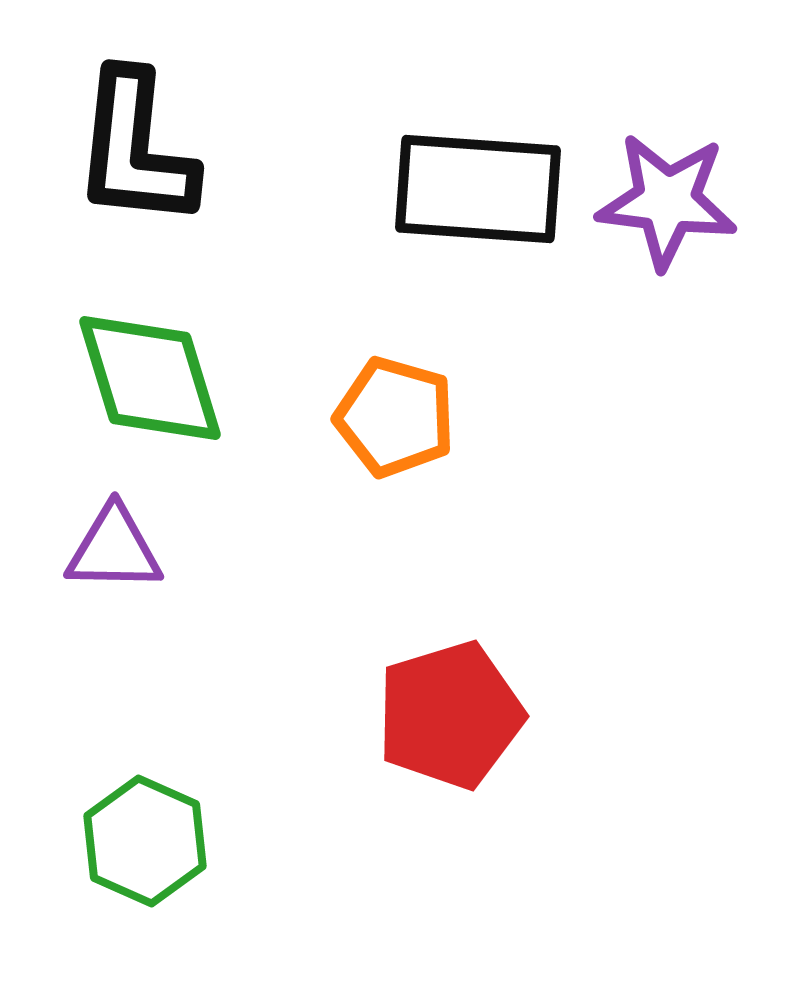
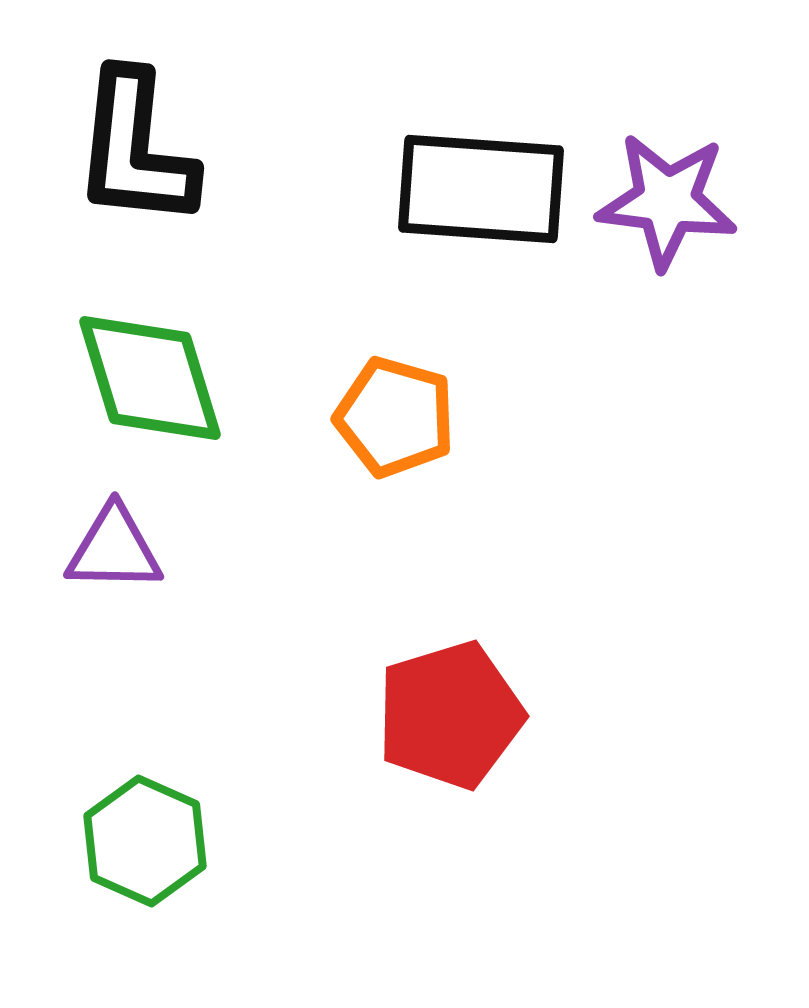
black rectangle: moved 3 px right
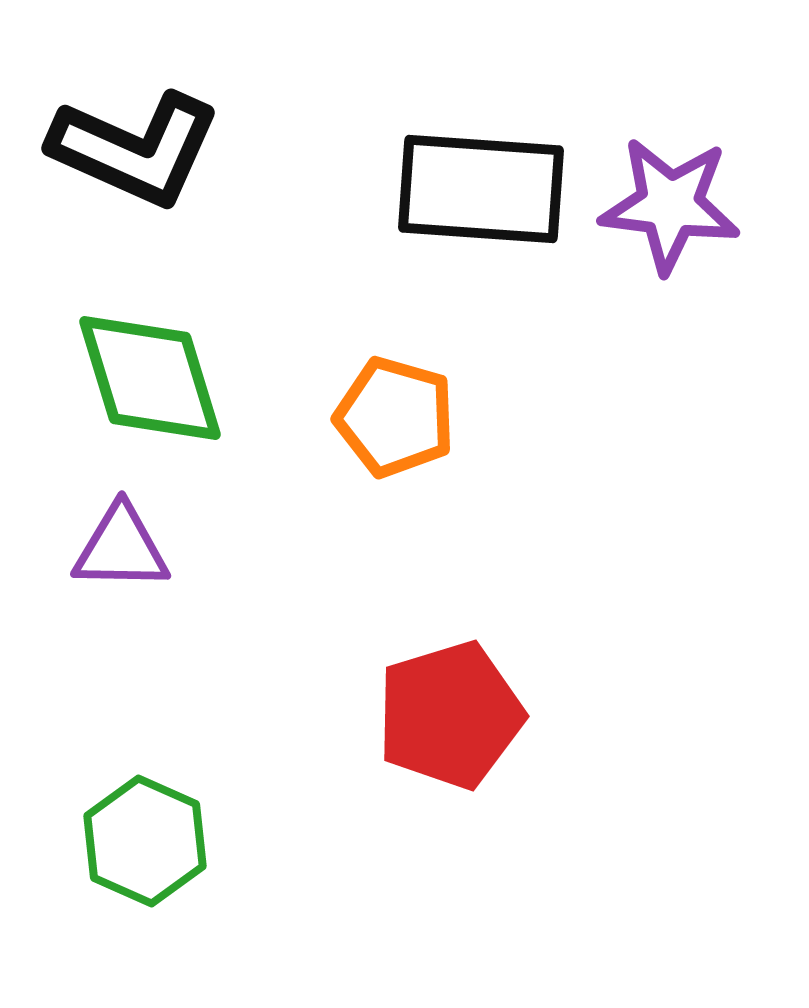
black L-shape: rotated 72 degrees counterclockwise
purple star: moved 3 px right, 4 px down
purple triangle: moved 7 px right, 1 px up
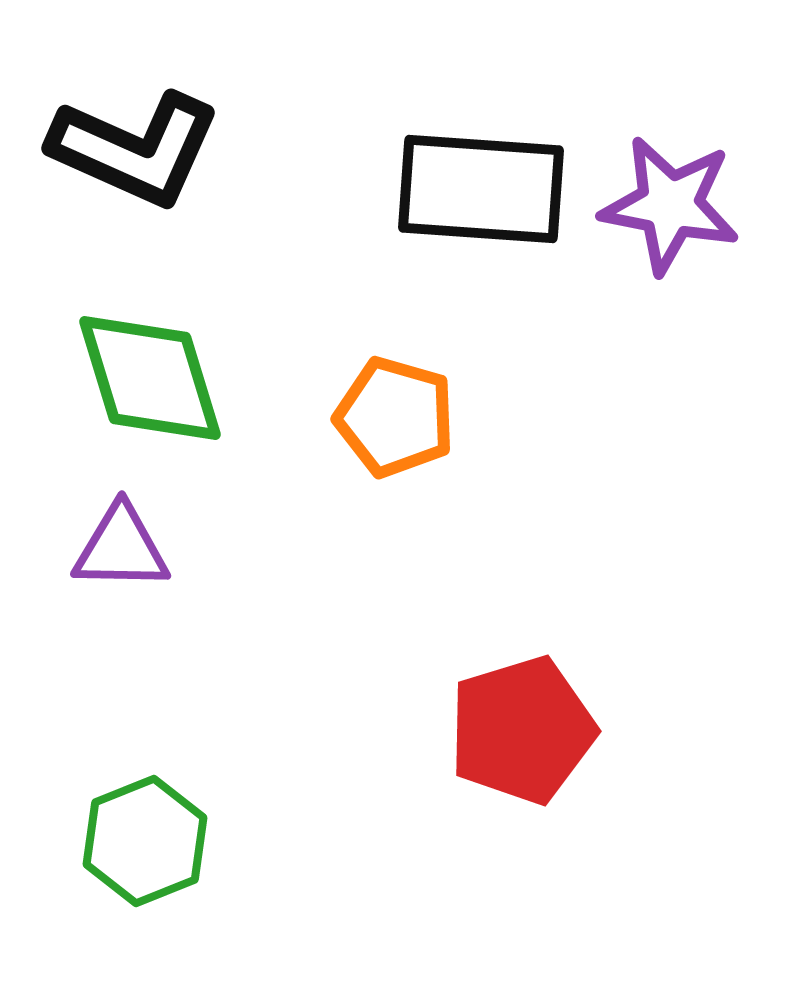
purple star: rotated 4 degrees clockwise
red pentagon: moved 72 px right, 15 px down
green hexagon: rotated 14 degrees clockwise
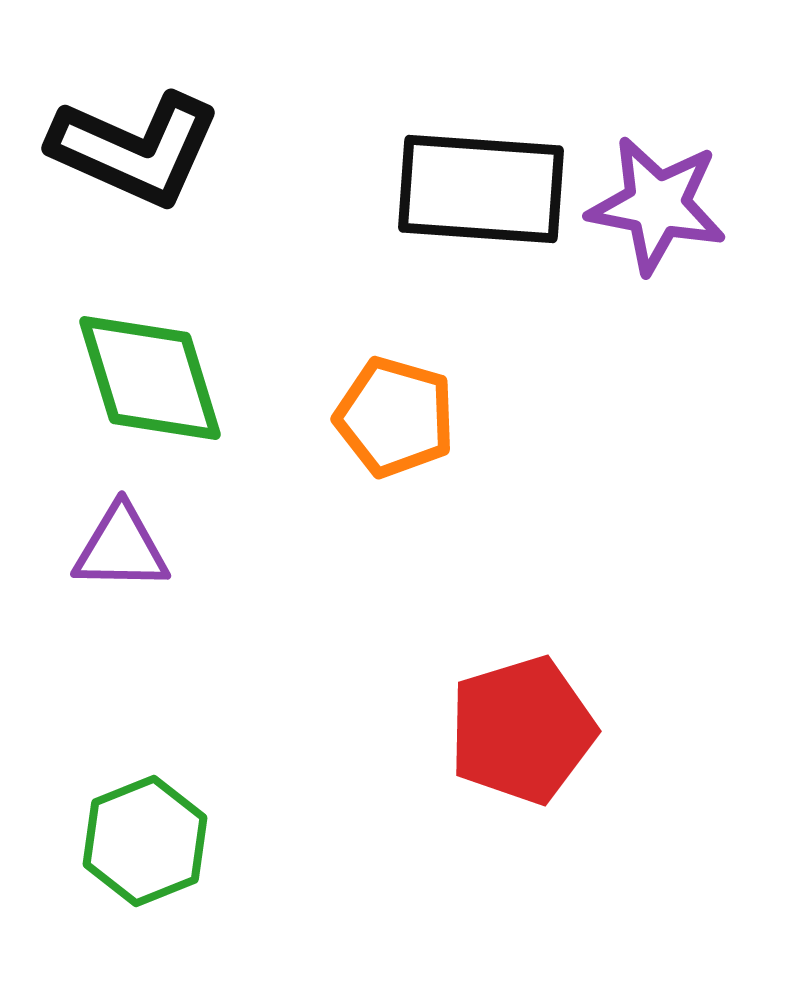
purple star: moved 13 px left
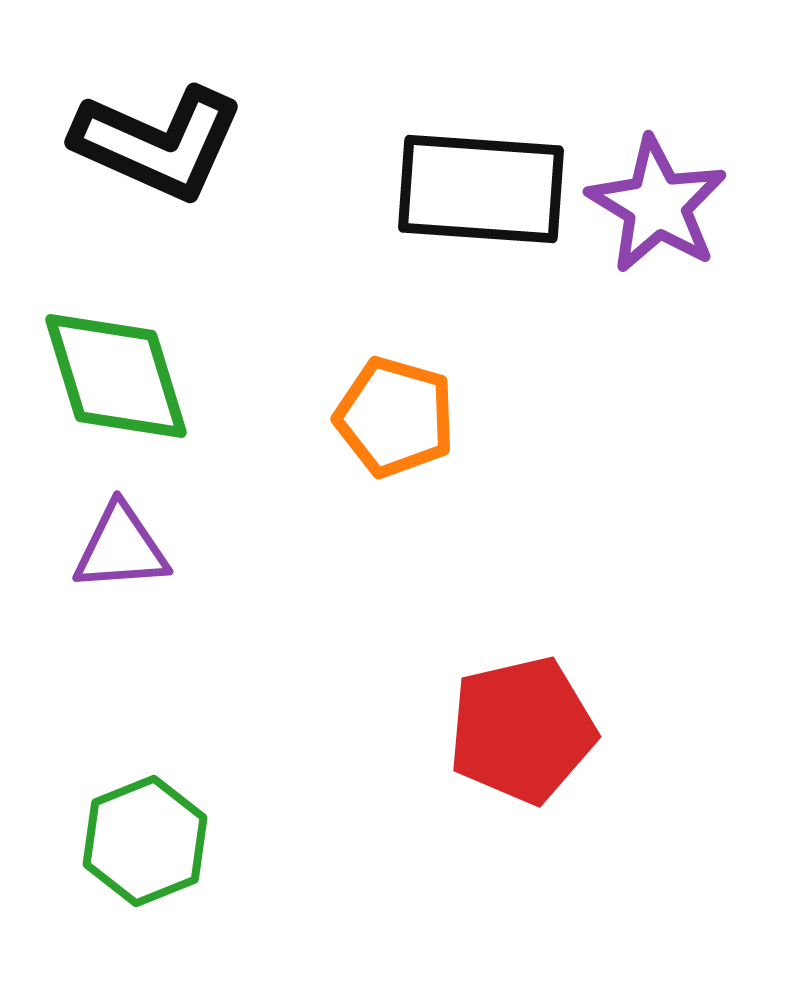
black L-shape: moved 23 px right, 6 px up
purple star: rotated 20 degrees clockwise
green diamond: moved 34 px left, 2 px up
purple triangle: rotated 5 degrees counterclockwise
red pentagon: rotated 4 degrees clockwise
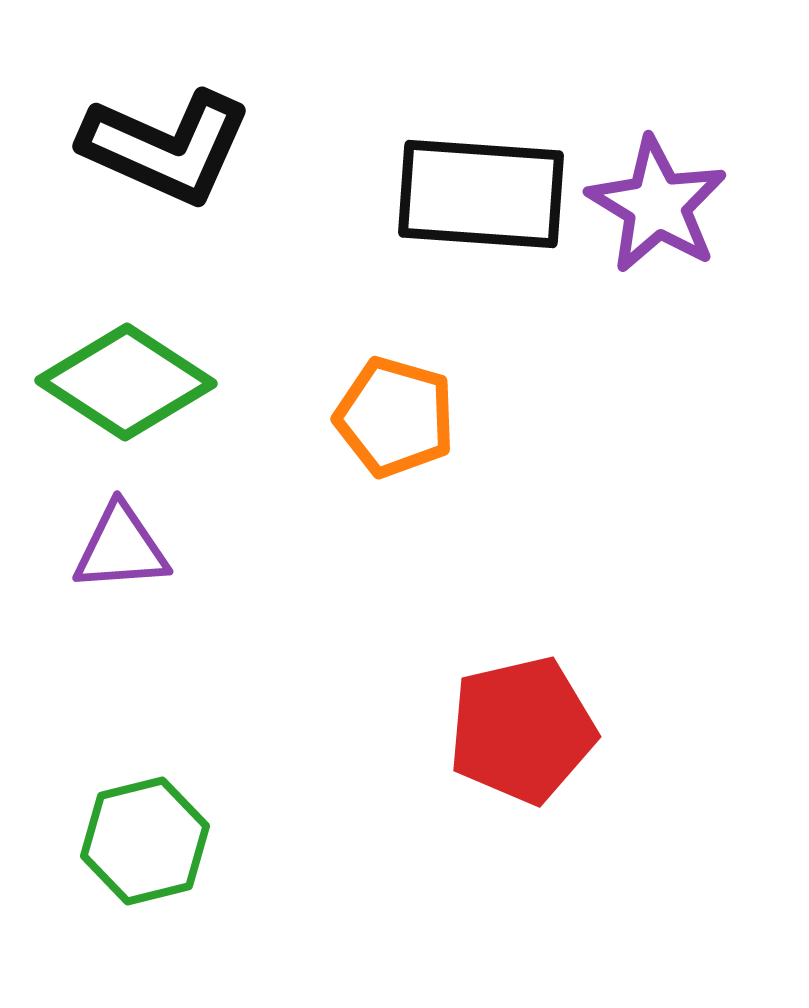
black L-shape: moved 8 px right, 4 px down
black rectangle: moved 5 px down
green diamond: moved 10 px right, 6 px down; rotated 40 degrees counterclockwise
green hexagon: rotated 8 degrees clockwise
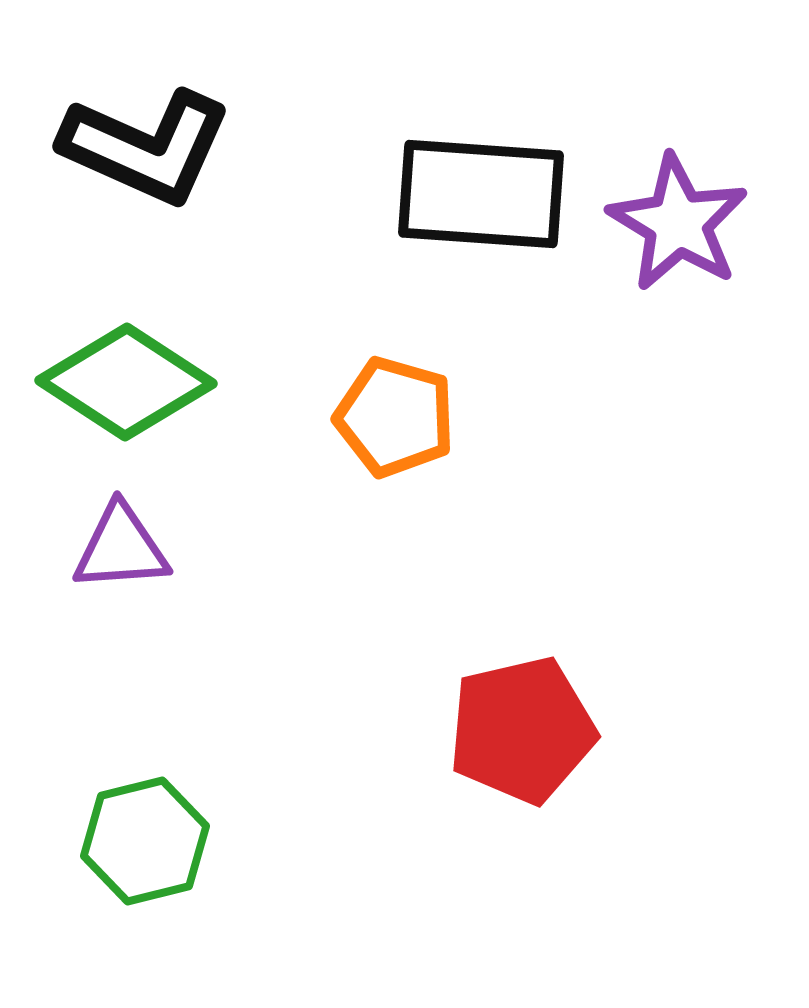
black L-shape: moved 20 px left
purple star: moved 21 px right, 18 px down
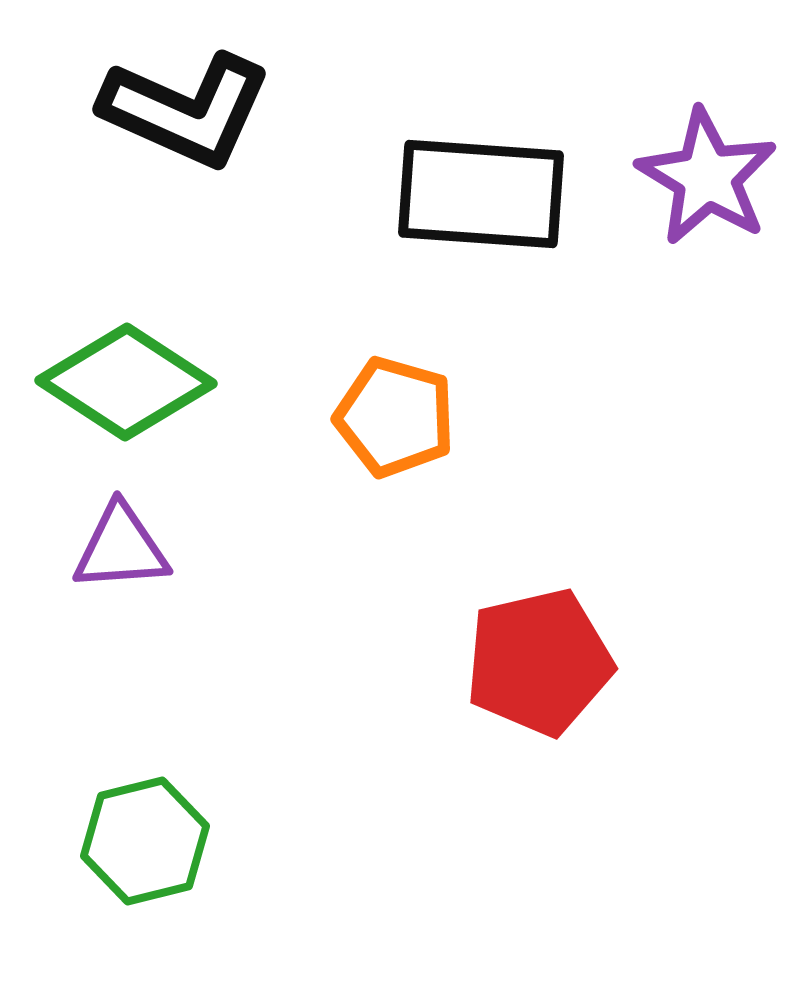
black L-shape: moved 40 px right, 37 px up
purple star: moved 29 px right, 46 px up
red pentagon: moved 17 px right, 68 px up
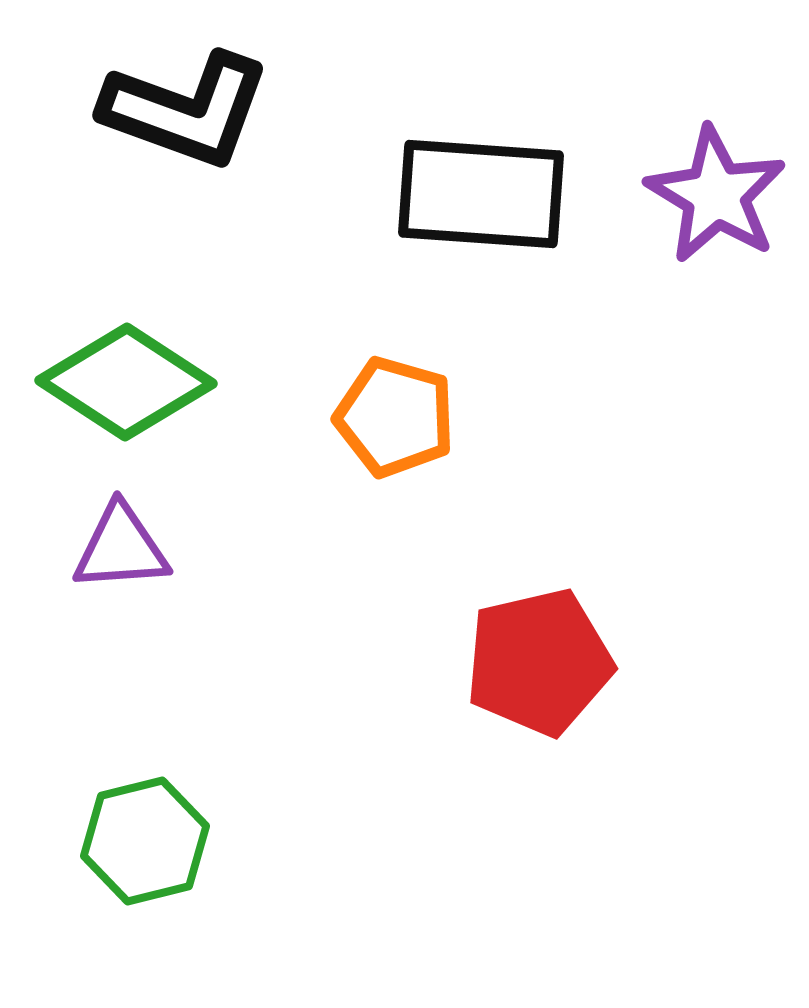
black L-shape: rotated 4 degrees counterclockwise
purple star: moved 9 px right, 18 px down
